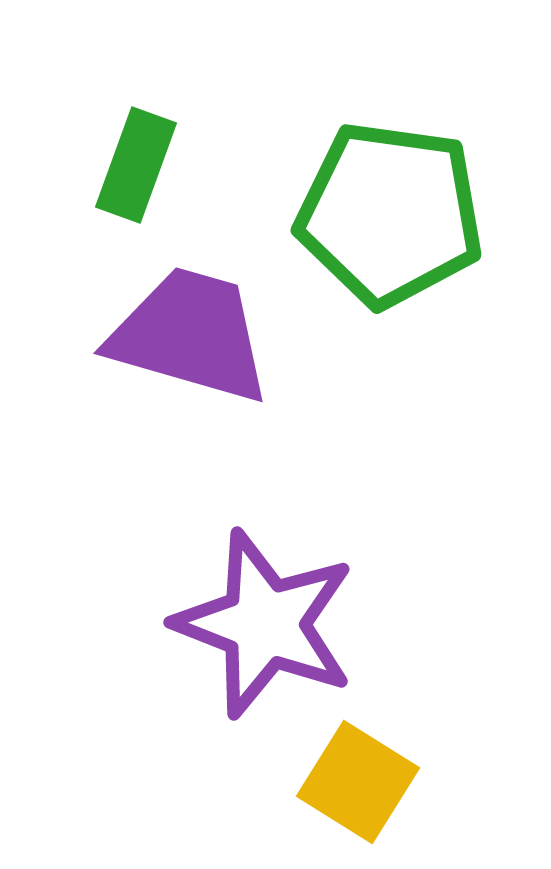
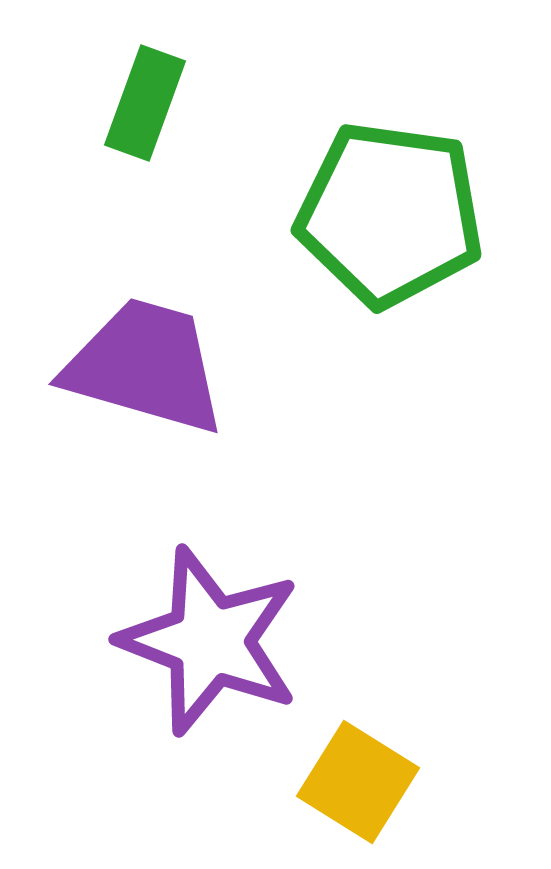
green rectangle: moved 9 px right, 62 px up
purple trapezoid: moved 45 px left, 31 px down
purple star: moved 55 px left, 17 px down
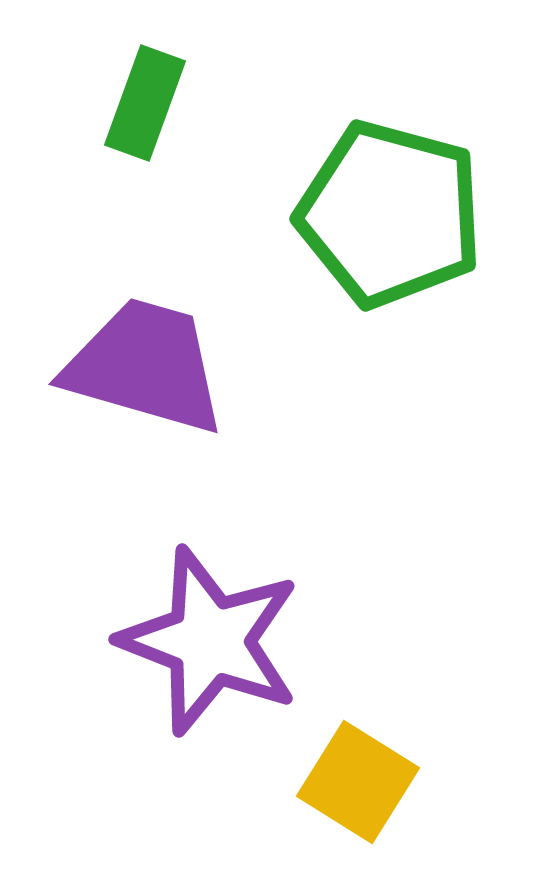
green pentagon: rotated 7 degrees clockwise
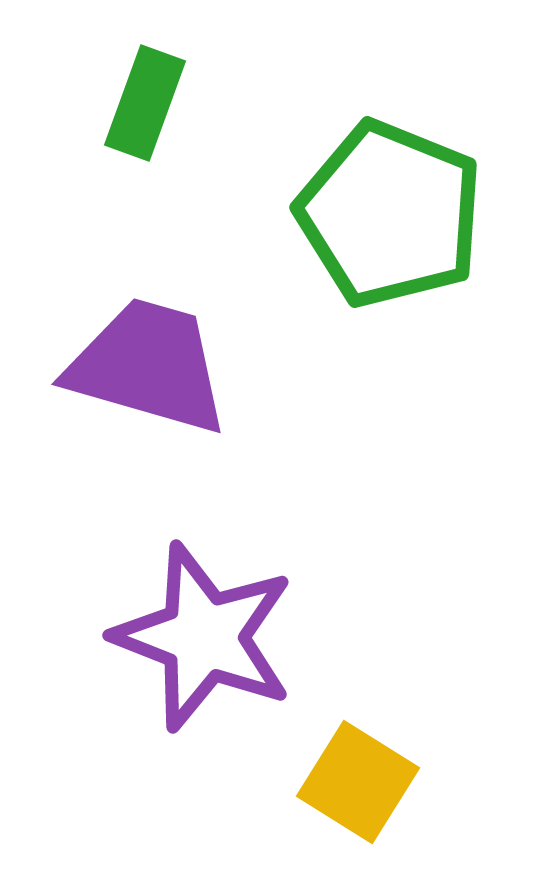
green pentagon: rotated 7 degrees clockwise
purple trapezoid: moved 3 px right
purple star: moved 6 px left, 4 px up
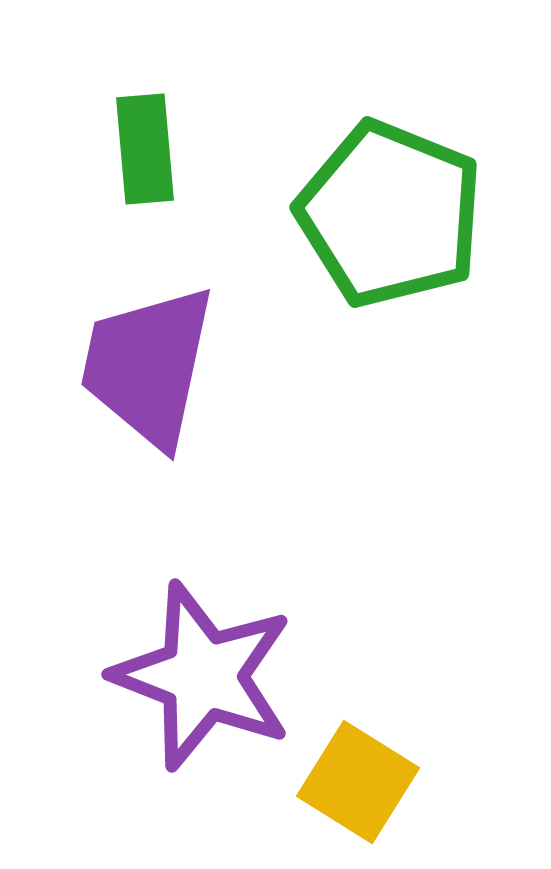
green rectangle: moved 46 px down; rotated 25 degrees counterclockwise
purple trapezoid: rotated 94 degrees counterclockwise
purple star: moved 1 px left, 39 px down
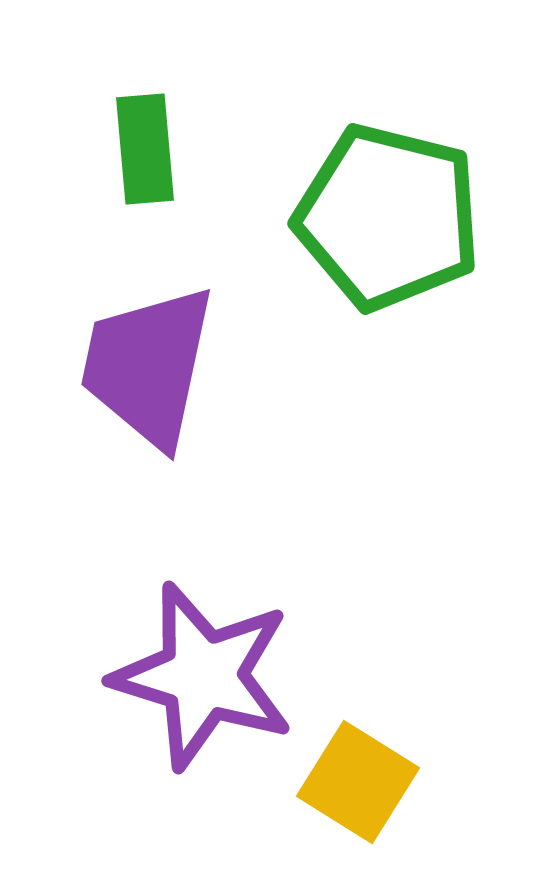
green pentagon: moved 2 px left, 3 px down; rotated 8 degrees counterclockwise
purple star: rotated 4 degrees counterclockwise
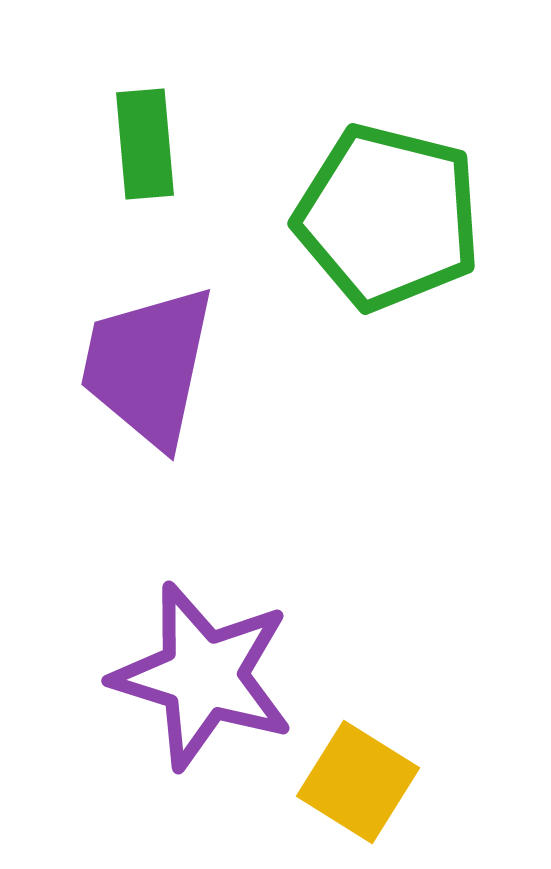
green rectangle: moved 5 px up
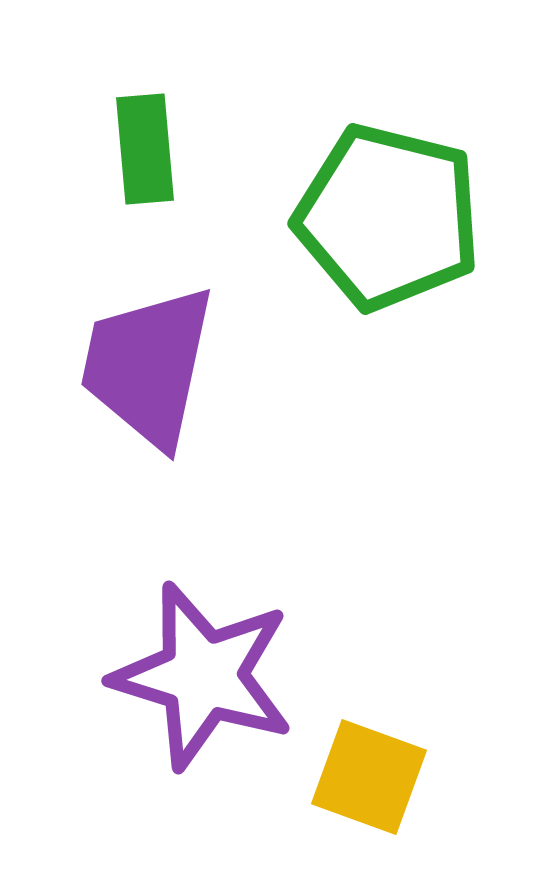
green rectangle: moved 5 px down
yellow square: moved 11 px right, 5 px up; rotated 12 degrees counterclockwise
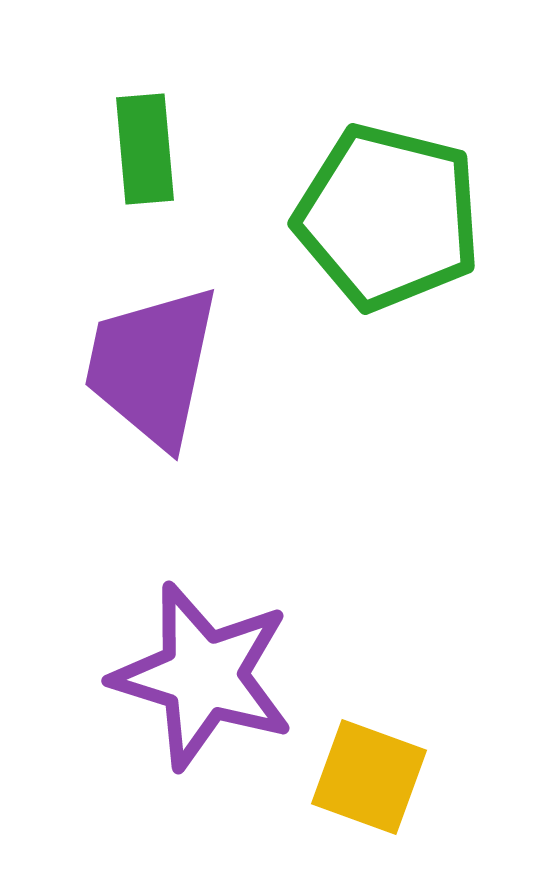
purple trapezoid: moved 4 px right
